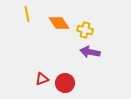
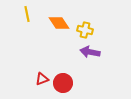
red circle: moved 2 px left
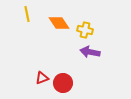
red triangle: moved 1 px up
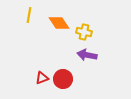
yellow line: moved 2 px right, 1 px down; rotated 21 degrees clockwise
yellow cross: moved 1 px left, 2 px down
purple arrow: moved 3 px left, 3 px down
red circle: moved 4 px up
